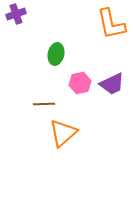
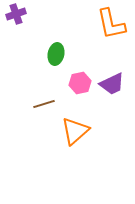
brown line: rotated 15 degrees counterclockwise
orange triangle: moved 12 px right, 2 px up
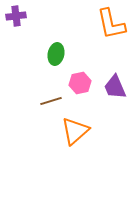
purple cross: moved 2 px down; rotated 12 degrees clockwise
purple trapezoid: moved 3 px right, 3 px down; rotated 92 degrees clockwise
brown line: moved 7 px right, 3 px up
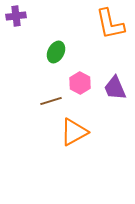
orange L-shape: moved 1 px left
green ellipse: moved 2 px up; rotated 15 degrees clockwise
pink hexagon: rotated 20 degrees counterclockwise
purple trapezoid: moved 1 px down
orange triangle: moved 1 px left, 1 px down; rotated 12 degrees clockwise
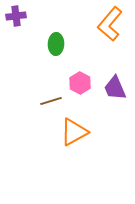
orange L-shape: rotated 52 degrees clockwise
green ellipse: moved 8 px up; rotated 25 degrees counterclockwise
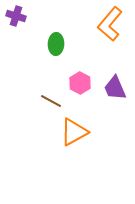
purple cross: rotated 24 degrees clockwise
brown line: rotated 45 degrees clockwise
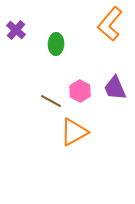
purple cross: moved 14 px down; rotated 24 degrees clockwise
pink hexagon: moved 8 px down
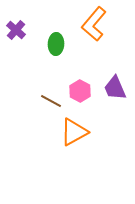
orange L-shape: moved 16 px left
